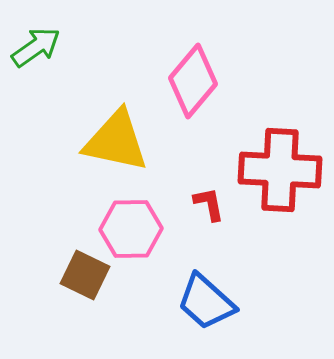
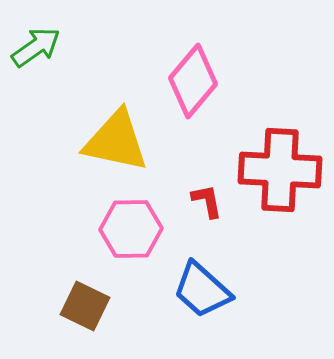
red L-shape: moved 2 px left, 3 px up
brown square: moved 31 px down
blue trapezoid: moved 4 px left, 12 px up
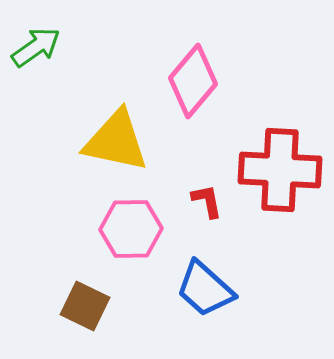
blue trapezoid: moved 3 px right, 1 px up
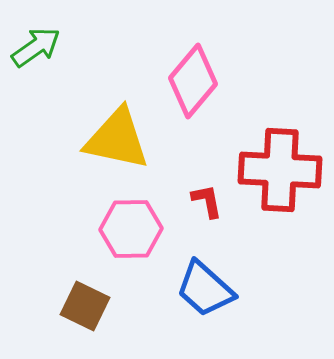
yellow triangle: moved 1 px right, 2 px up
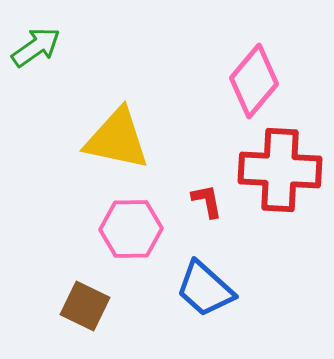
pink diamond: moved 61 px right
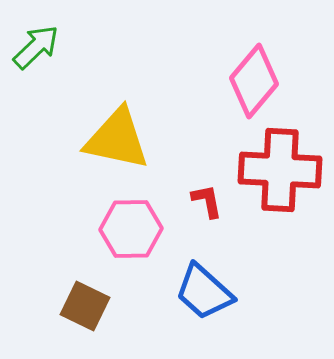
green arrow: rotated 9 degrees counterclockwise
blue trapezoid: moved 1 px left, 3 px down
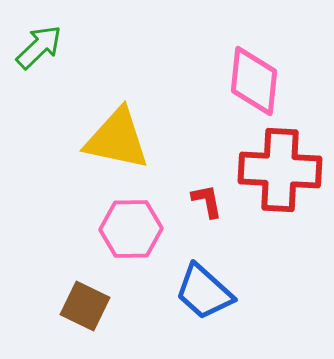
green arrow: moved 3 px right
pink diamond: rotated 34 degrees counterclockwise
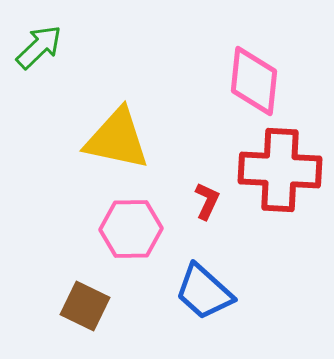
red L-shape: rotated 36 degrees clockwise
